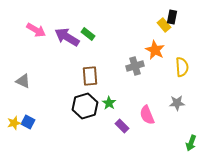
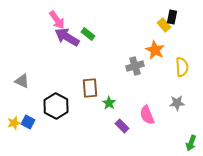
pink arrow: moved 21 px right, 10 px up; rotated 24 degrees clockwise
brown rectangle: moved 12 px down
gray triangle: moved 1 px left
black hexagon: moved 29 px left; rotated 15 degrees counterclockwise
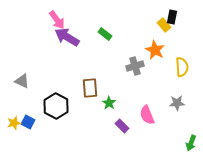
green rectangle: moved 17 px right
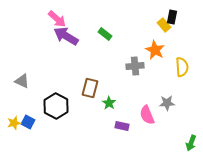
pink arrow: moved 1 px up; rotated 12 degrees counterclockwise
purple arrow: moved 1 px left, 1 px up
gray cross: rotated 12 degrees clockwise
brown rectangle: rotated 18 degrees clockwise
gray star: moved 10 px left
purple rectangle: rotated 32 degrees counterclockwise
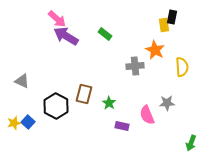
yellow rectangle: rotated 32 degrees clockwise
brown rectangle: moved 6 px left, 6 px down
blue square: rotated 16 degrees clockwise
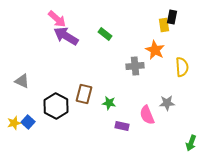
green star: rotated 24 degrees counterclockwise
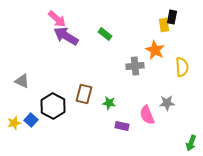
black hexagon: moved 3 px left
blue square: moved 3 px right, 2 px up
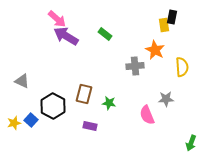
gray star: moved 1 px left, 4 px up
purple rectangle: moved 32 px left
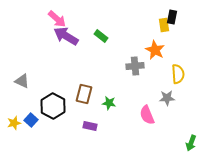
green rectangle: moved 4 px left, 2 px down
yellow semicircle: moved 4 px left, 7 px down
gray star: moved 1 px right, 1 px up
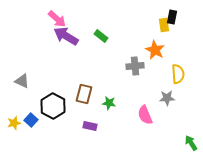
pink semicircle: moved 2 px left
green arrow: rotated 126 degrees clockwise
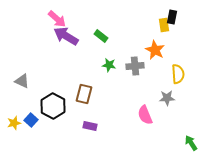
green star: moved 38 px up
